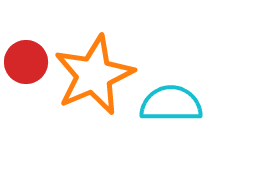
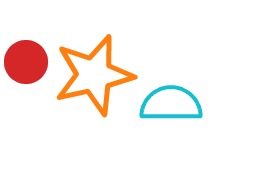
orange star: rotated 10 degrees clockwise
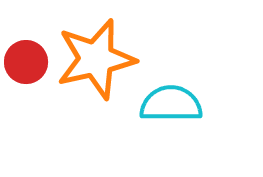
orange star: moved 2 px right, 16 px up
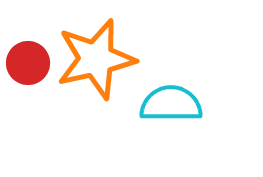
red circle: moved 2 px right, 1 px down
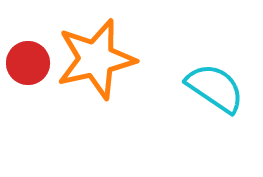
cyan semicircle: moved 44 px right, 16 px up; rotated 34 degrees clockwise
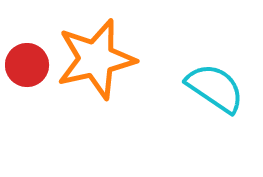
red circle: moved 1 px left, 2 px down
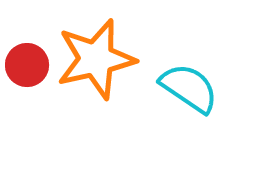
cyan semicircle: moved 26 px left
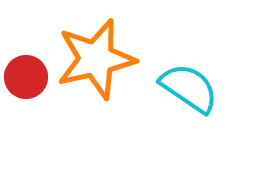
red circle: moved 1 px left, 12 px down
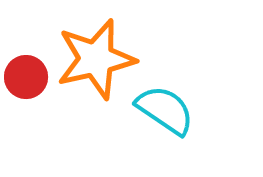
cyan semicircle: moved 24 px left, 22 px down
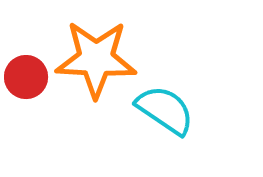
orange star: rotated 16 degrees clockwise
